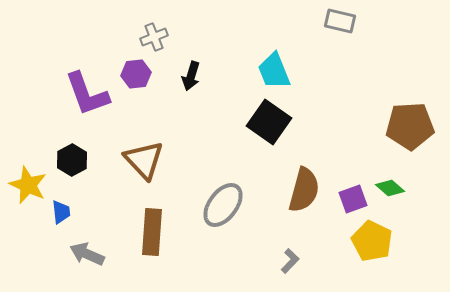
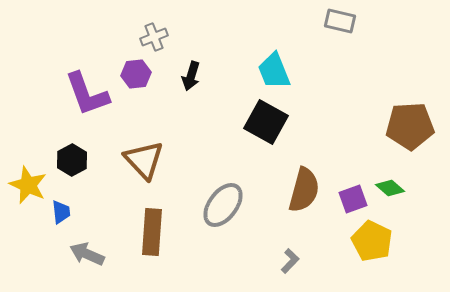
black square: moved 3 px left; rotated 6 degrees counterclockwise
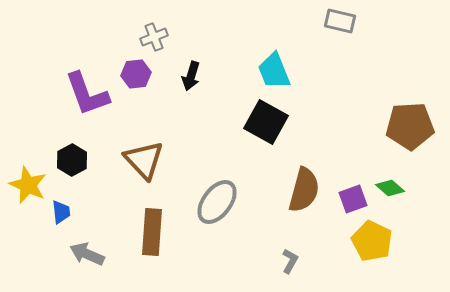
gray ellipse: moved 6 px left, 3 px up
gray L-shape: rotated 15 degrees counterclockwise
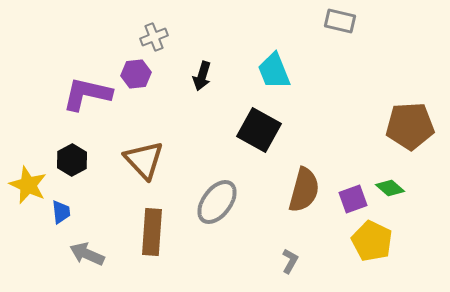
black arrow: moved 11 px right
purple L-shape: rotated 123 degrees clockwise
black square: moved 7 px left, 8 px down
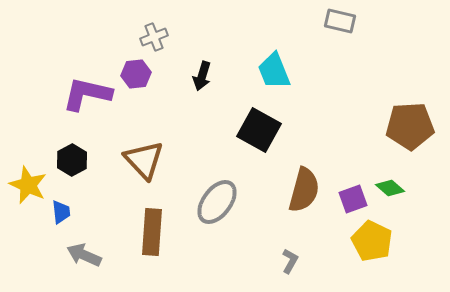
gray arrow: moved 3 px left, 1 px down
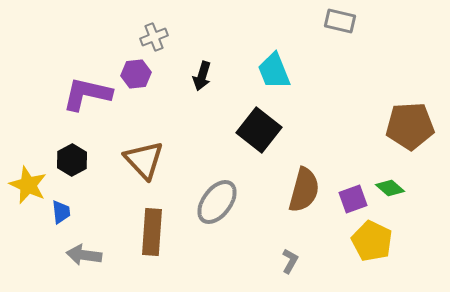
black square: rotated 9 degrees clockwise
gray arrow: rotated 16 degrees counterclockwise
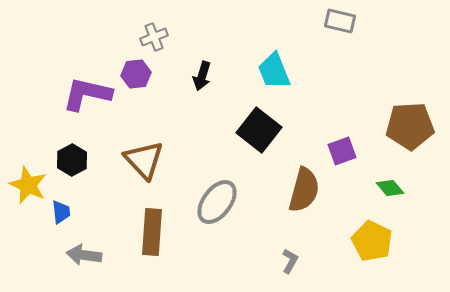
green diamond: rotated 8 degrees clockwise
purple square: moved 11 px left, 48 px up
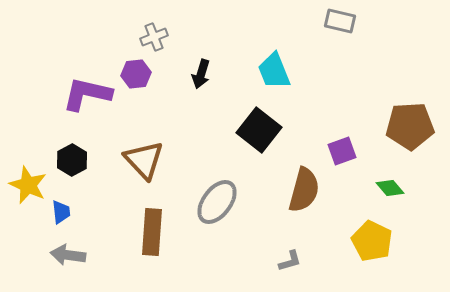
black arrow: moved 1 px left, 2 px up
gray arrow: moved 16 px left
gray L-shape: rotated 45 degrees clockwise
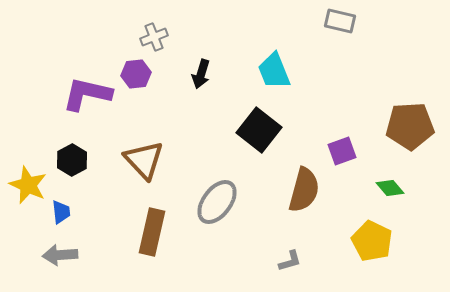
brown rectangle: rotated 9 degrees clockwise
gray arrow: moved 8 px left; rotated 12 degrees counterclockwise
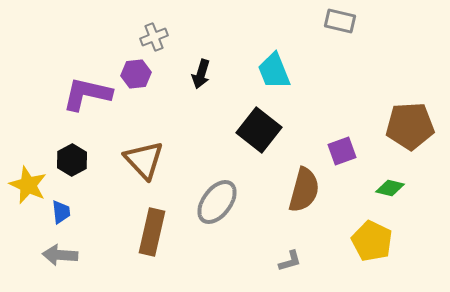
green diamond: rotated 36 degrees counterclockwise
gray arrow: rotated 8 degrees clockwise
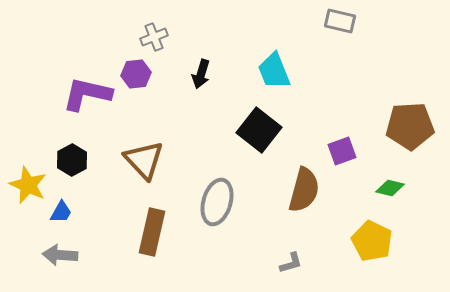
gray ellipse: rotated 21 degrees counterclockwise
blue trapezoid: rotated 35 degrees clockwise
gray L-shape: moved 1 px right, 2 px down
